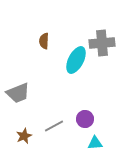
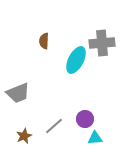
gray line: rotated 12 degrees counterclockwise
cyan triangle: moved 5 px up
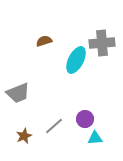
brown semicircle: rotated 70 degrees clockwise
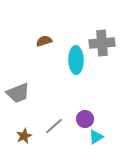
cyan ellipse: rotated 28 degrees counterclockwise
cyan triangle: moved 1 px right, 1 px up; rotated 28 degrees counterclockwise
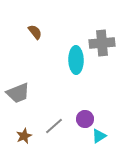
brown semicircle: moved 9 px left, 9 px up; rotated 70 degrees clockwise
cyan triangle: moved 3 px right, 1 px up
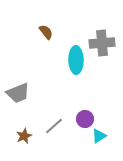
brown semicircle: moved 11 px right
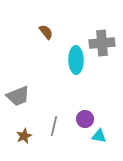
gray trapezoid: moved 3 px down
gray line: rotated 36 degrees counterclockwise
cyan triangle: rotated 42 degrees clockwise
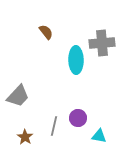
gray trapezoid: rotated 25 degrees counterclockwise
purple circle: moved 7 px left, 1 px up
brown star: moved 1 px right, 1 px down; rotated 14 degrees counterclockwise
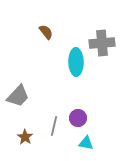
cyan ellipse: moved 2 px down
cyan triangle: moved 13 px left, 7 px down
